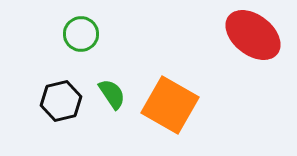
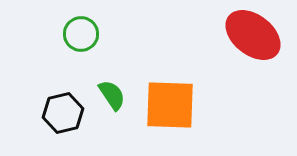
green semicircle: moved 1 px down
black hexagon: moved 2 px right, 12 px down
orange square: rotated 28 degrees counterclockwise
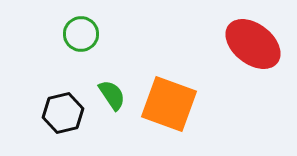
red ellipse: moved 9 px down
orange square: moved 1 px left, 1 px up; rotated 18 degrees clockwise
